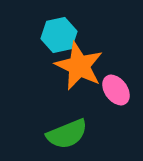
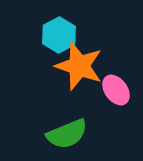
cyan hexagon: rotated 16 degrees counterclockwise
orange star: rotated 6 degrees counterclockwise
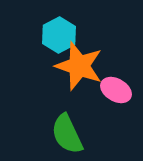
pink ellipse: rotated 24 degrees counterclockwise
green semicircle: rotated 87 degrees clockwise
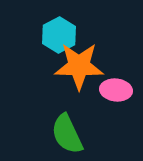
orange star: rotated 18 degrees counterclockwise
pink ellipse: rotated 24 degrees counterclockwise
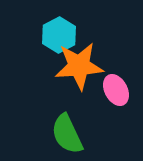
orange star: rotated 6 degrees counterclockwise
pink ellipse: rotated 56 degrees clockwise
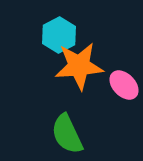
pink ellipse: moved 8 px right, 5 px up; rotated 16 degrees counterclockwise
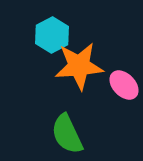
cyan hexagon: moved 7 px left
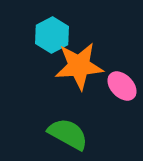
pink ellipse: moved 2 px left, 1 px down
green semicircle: moved 1 px right; rotated 144 degrees clockwise
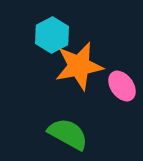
orange star: rotated 6 degrees counterclockwise
pink ellipse: rotated 8 degrees clockwise
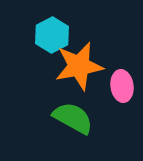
pink ellipse: rotated 28 degrees clockwise
green semicircle: moved 5 px right, 16 px up
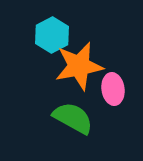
pink ellipse: moved 9 px left, 3 px down
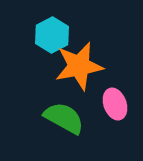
pink ellipse: moved 2 px right, 15 px down; rotated 12 degrees counterclockwise
green semicircle: moved 9 px left
